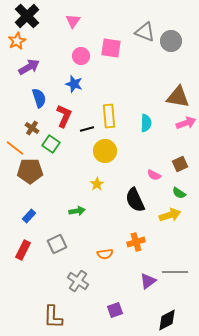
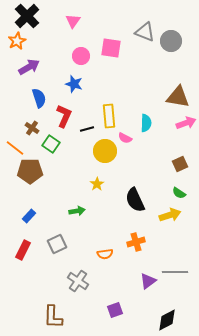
pink semicircle: moved 29 px left, 37 px up
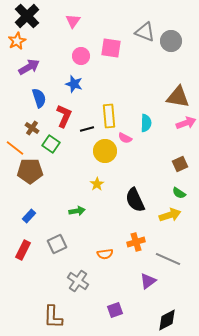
gray line: moved 7 px left, 13 px up; rotated 25 degrees clockwise
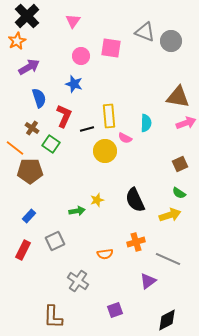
yellow star: moved 16 px down; rotated 16 degrees clockwise
gray square: moved 2 px left, 3 px up
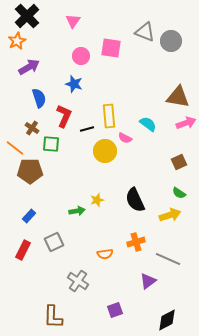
cyan semicircle: moved 2 px right, 1 px down; rotated 54 degrees counterclockwise
green square: rotated 30 degrees counterclockwise
brown square: moved 1 px left, 2 px up
gray square: moved 1 px left, 1 px down
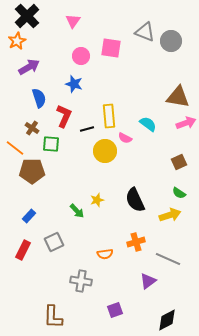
brown pentagon: moved 2 px right
green arrow: rotated 56 degrees clockwise
gray cross: moved 3 px right; rotated 25 degrees counterclockwise
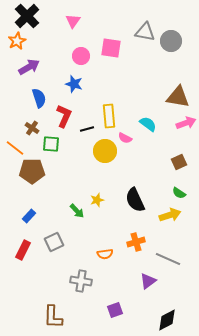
gray triangle: rotated 10 degrees counterclockwise
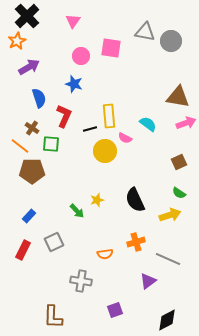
black line: moved 3 px right
orange line: moved 5 px right, 2 px up
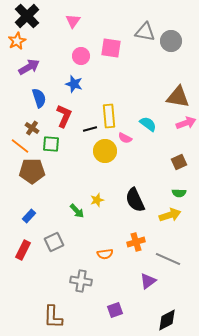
green semicircle: rotated 32 degrees counterclockwise
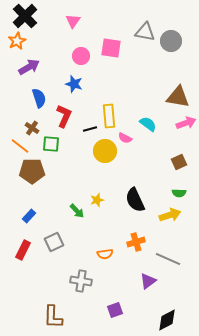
black cross: moved 2 px left
